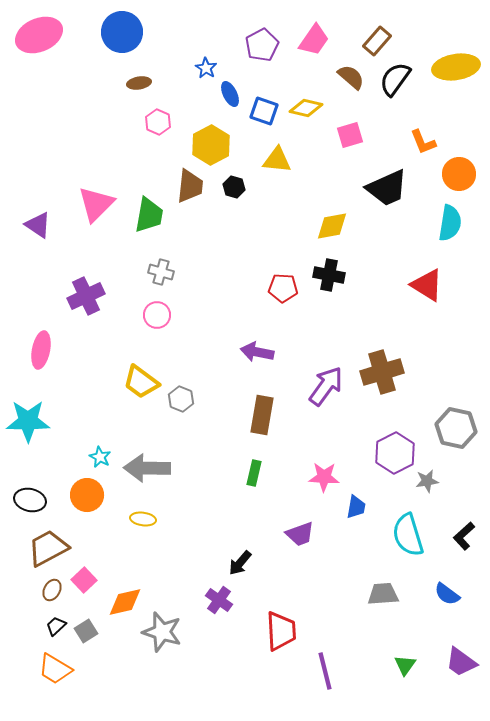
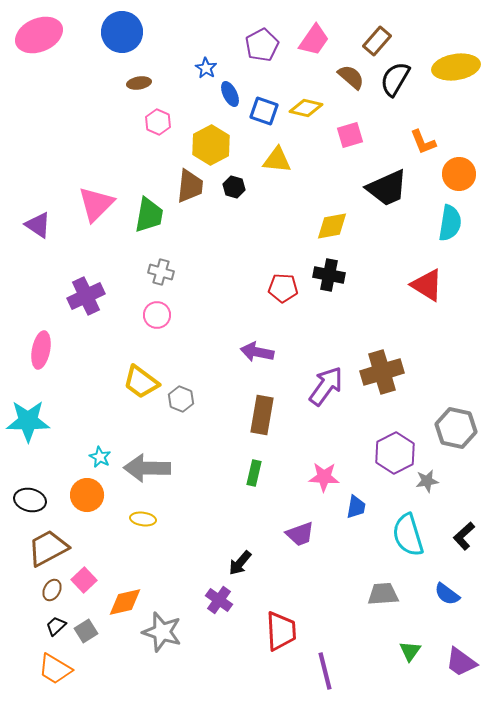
black semicircle at (395, 79): rotated 6 degrees counterclockwise
green triangle at (405, 665): moved 5 px right, 14 px up
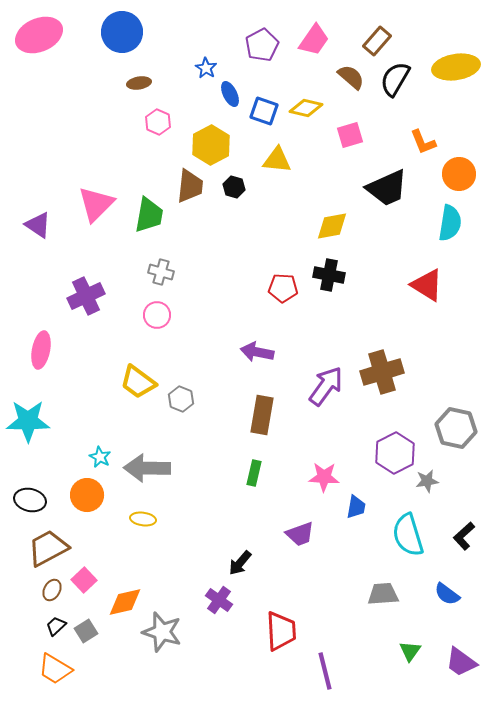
yellow trapezoid at (141, 382): moved 3 px left
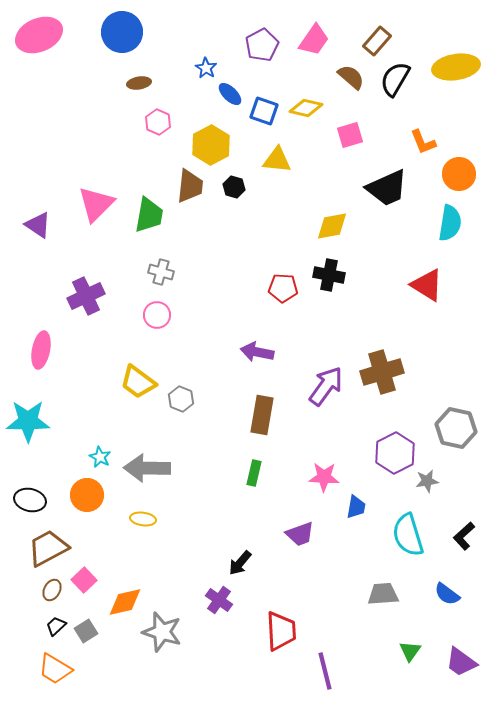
blue ellipse at (230, 94): rotated 20 degrees counterclockwise
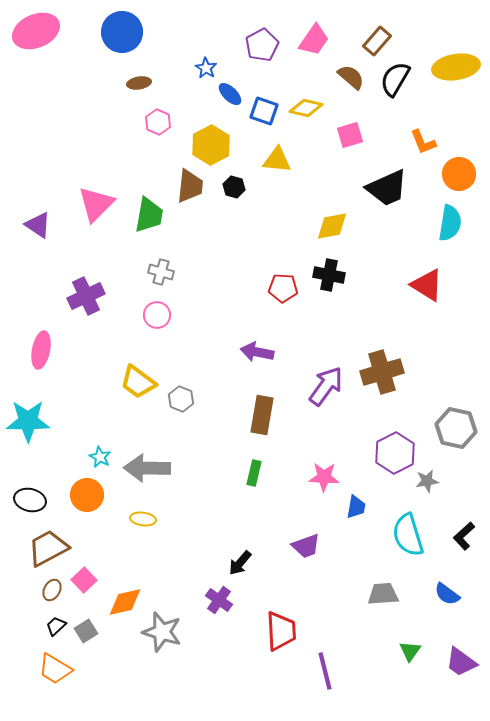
pink ellipse at (39, 35): moved 3 px left, 4 px up
purple trapezoid at (300, 534): moved 6 px right, 12 px down
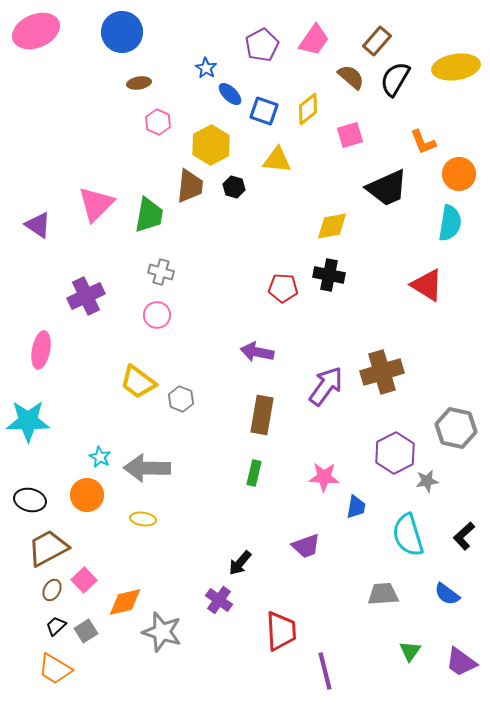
yellow diamond at (306, 108): moved 2 px right, 1 px down; rotated 52 degrees counterclockwise
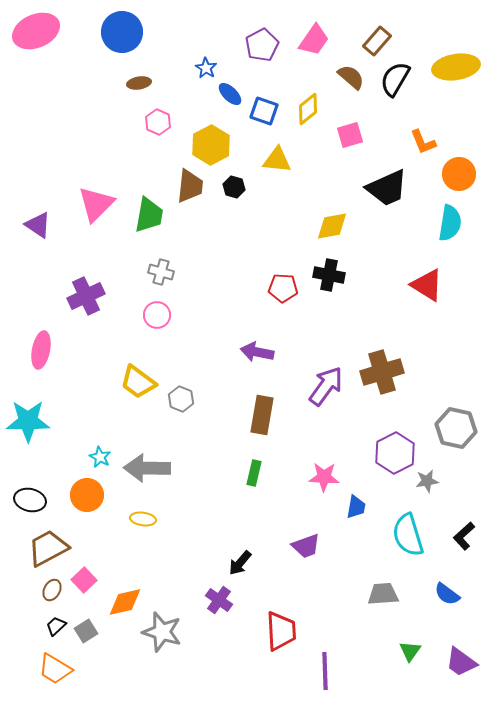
purple line at (325, 671): rotated 12 degrees clockwise
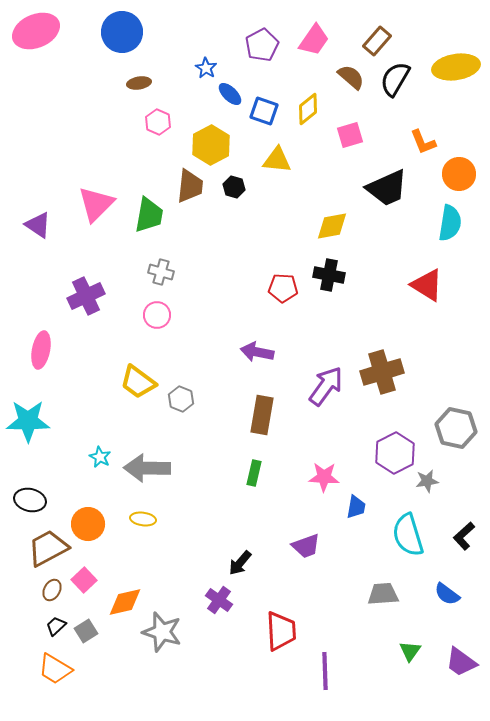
orange circle at (87, 495): moved 1 px right, 29 px down
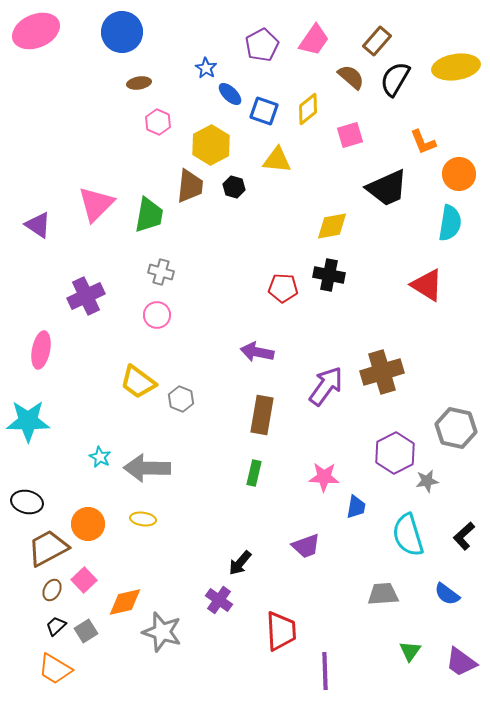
black ellipse at (30, 500): moved 3 px left, 2 px down
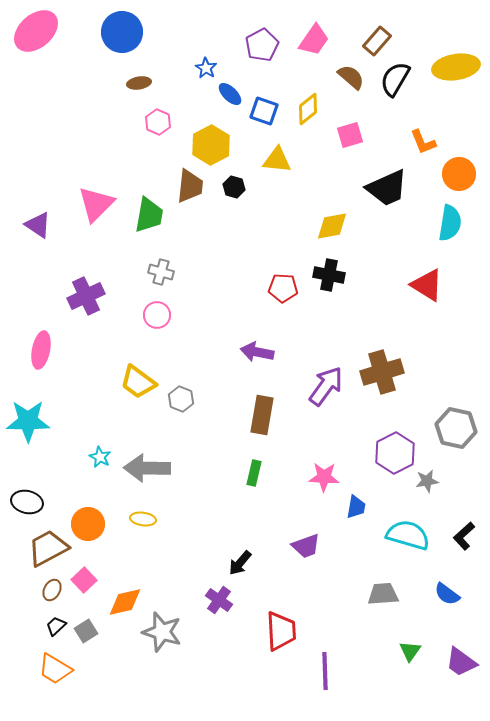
pink ellipse at (36, 31): rotated 18 degrees counterclockwise
cyan semicircle at (408, 535): rotated 123 degrees clockwise
